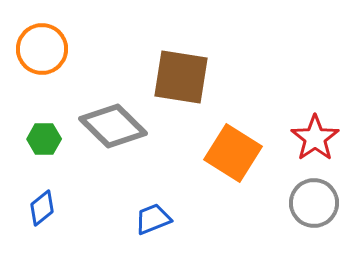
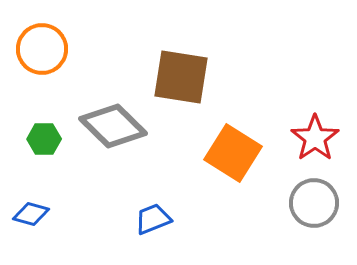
blue diamond: moved 11 px left, 6 px down; rotated 54 degrees clockwise
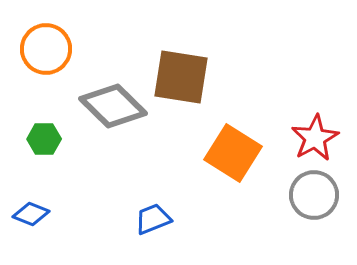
orange circle: moved 4 px right
gray diamond: moved 20 px up
red star: rotated 6 degrees clockwise
gray circle: moved 8 px up
blue diamond: rotated 6 degrees clockwise
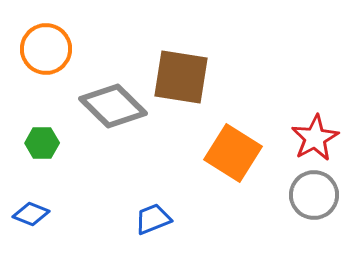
green hexagon: moved 2 px left, 4 px down
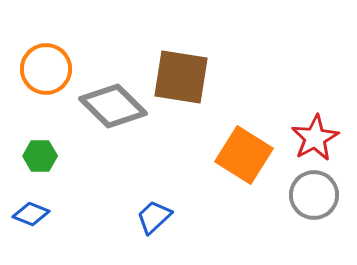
orange circle: moved 20 px down
green hexagon: moved 2 px left, 13 px down
orange square: moved 11 px right, 2 px down
blue trapezoid: moved 1 px right, 2 px up; rotated 21 degrees counterclockwise
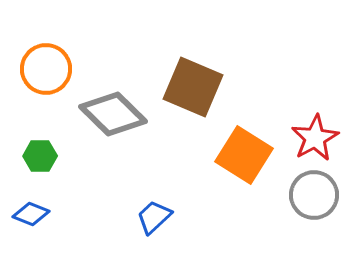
brown square: moved 12 px right, 10 px down; rotated 14 degrees clockwise
gray diamond: moved 8 px down
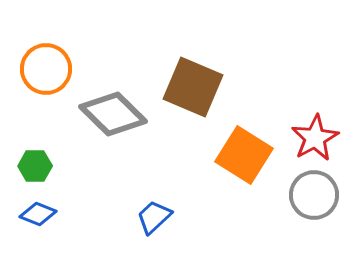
green hexagon: moved 5 px left, 10 px down
blue diamond: moved 7 px right
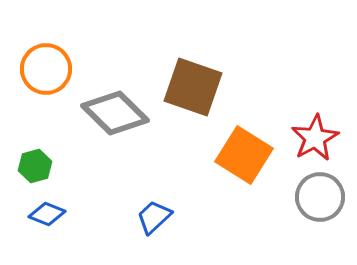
brown square: rotated 4 degrees counterclockwise
gray diamond: moved 2 px right, 1 px up
green hexagon: rotated 16 degrees counterclockwise
gray circle: moved 6 px right, 2 px down
blue diamond: moved 9 px right
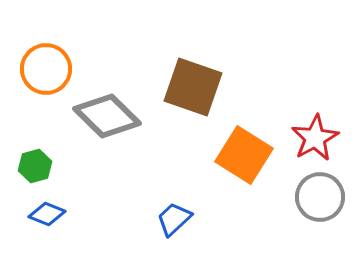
gray diamond: moved 8 px left, 3 px down
blue trapezoid: moved 20 px right, 2 px down
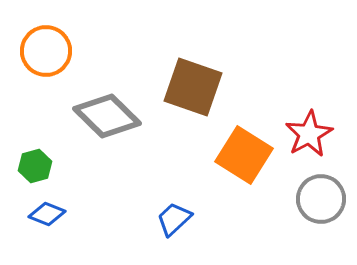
orange circle: moved 18 px up
red star: moved 6 px left, 4 px up
gray circle: moved 1 px right, 2 px down
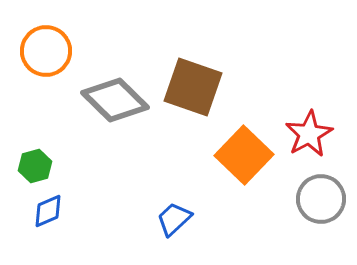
gray diamond: moved 8 px right, 16 px up
orange square: rotated 12 degrees clockwise
blue diamond: moved 1 px right, 3 px up; rotated 45 degrees counterclockwise
